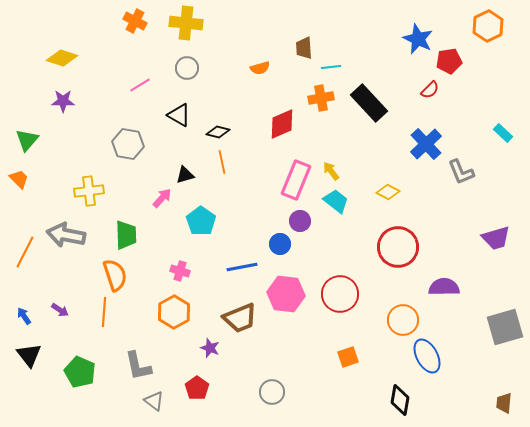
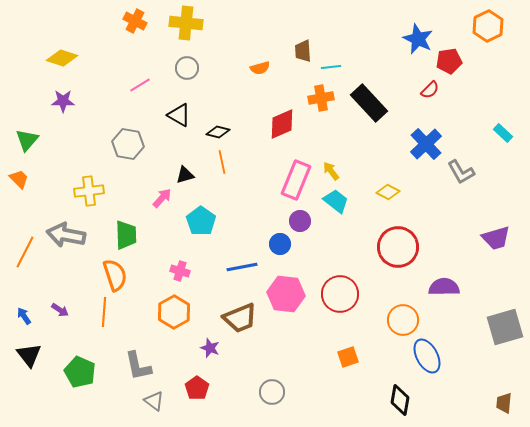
brown trapezoid at (304, 48): moved 1 px left, 3 px down
gray L-shape at (461, 172): rotated 8 degrees counterclockwise
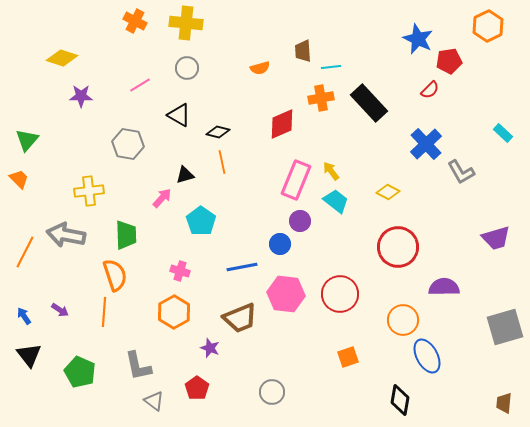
purple star at (63, 101): moved 18 px right, 5 px up
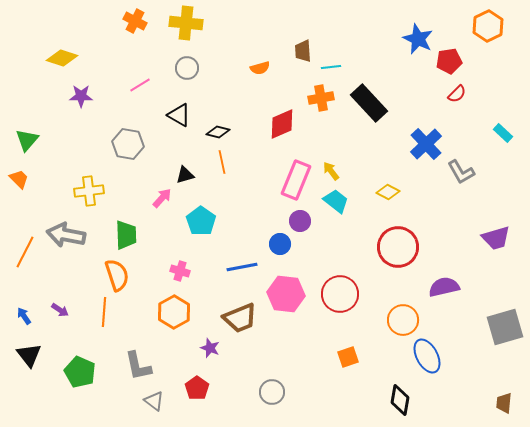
red semicircle at (430, 90): moved 27 px right, 4 px down
orange semicircle at (115, 275): moved 2 px right
purple semicircle at (444, 287): rotated 12 degrees counterclockwise
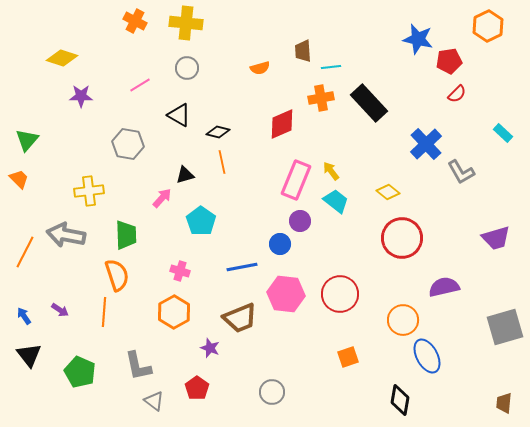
blue star at (418, 39): rotated 12 degrees counterclockwise
yellow diamond at (388, 192): rotated 10 degrees clockwise
red circle at (398, 247): moved 4 px right, 9 px up
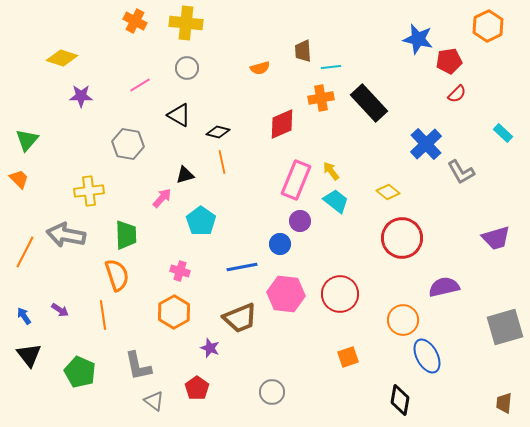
orange line at (104, 312): moved 1 px left, 3 px down; rotated 12 degrees counterclockwise
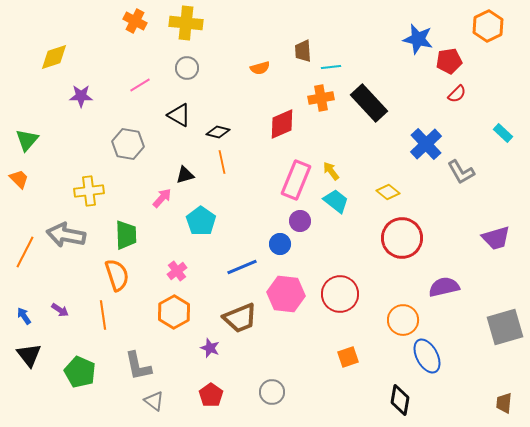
yellow diamond at (62, 58): moved 8 px left, 1 px up; rotated 36 degrees counterclockwise
blue line at (242, 267): rotated 12 degrees counterclockwise
pink cross at (180, 271): moved 3 px left; rotated 36 degrees clockwise
red pentagon at (197, 388): moved 14 px right, 7 px down
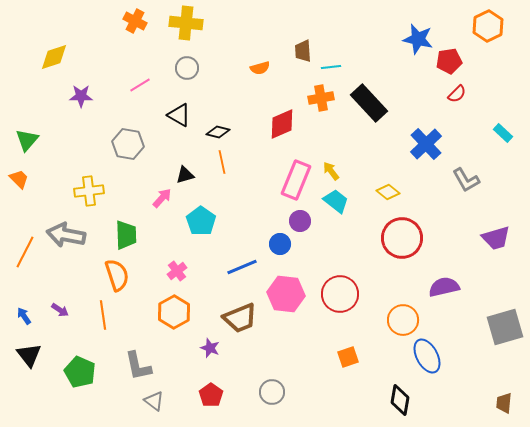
gray L-shape at (461, 172): moved 5 px right, 8 px down
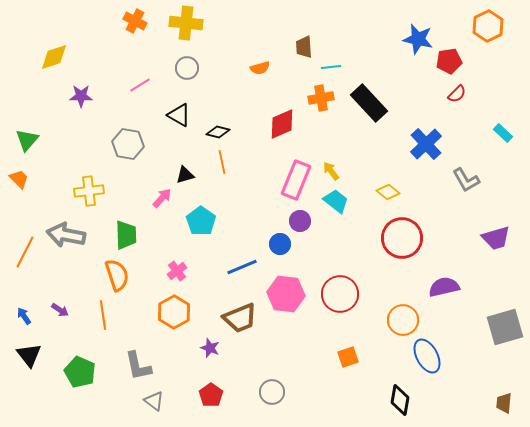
brown trapezoid at (303, 51): moved 1 px right, 4 px up
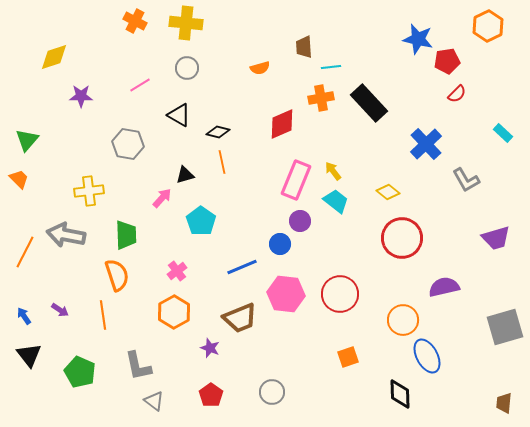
red pentagon at (449, 61): moved 2 px left
yellow arrow at (331, 171): moved 2 px right
black diamond at (400, 400): moved 6 px up; rotated 12 degrees counterclockwise
